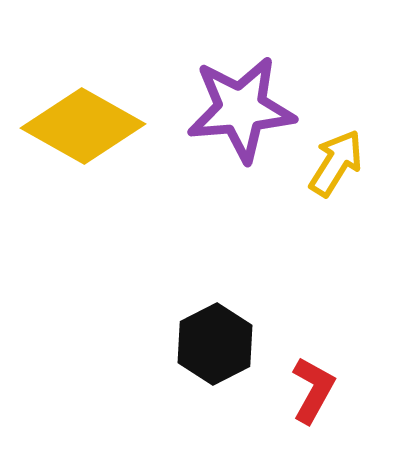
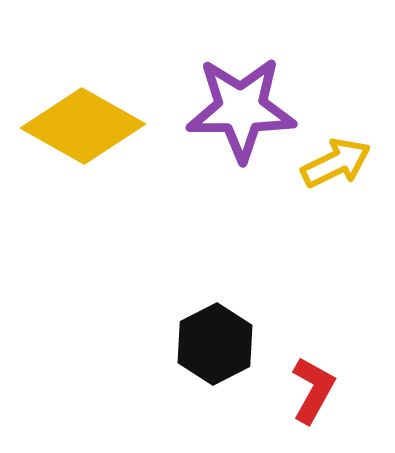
purple star: rotated 5 degrees clockwise
yellow arrow: rotated 32 degrees clockwise
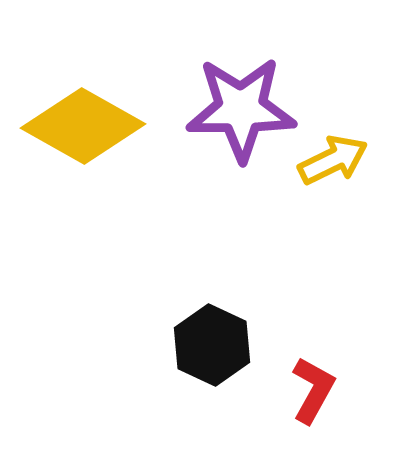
yellow arrow: moved 3 px left, 3 px up
black hexagon: moved 3 px left, 1 px down; rotated 8 degrees counterclockwise
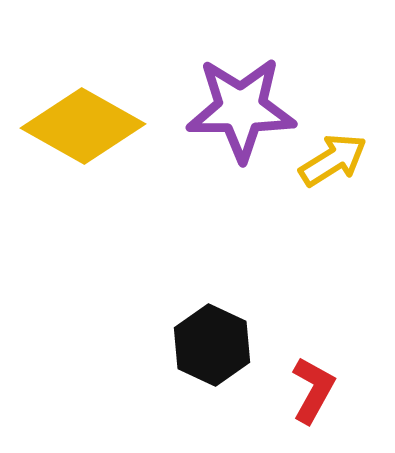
yellow arrow: rotated 6 degrees counterclockwise
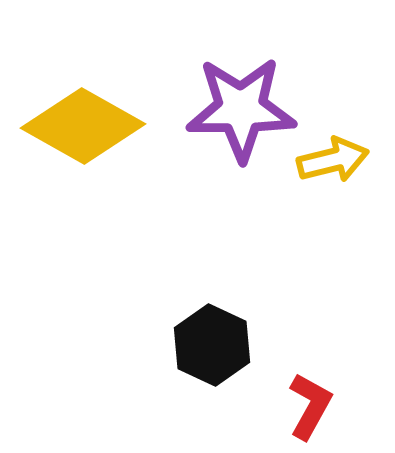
yellow arrow: rotated 18 degrees clockwise
red L-shape: moved 3 px left, 16 px down
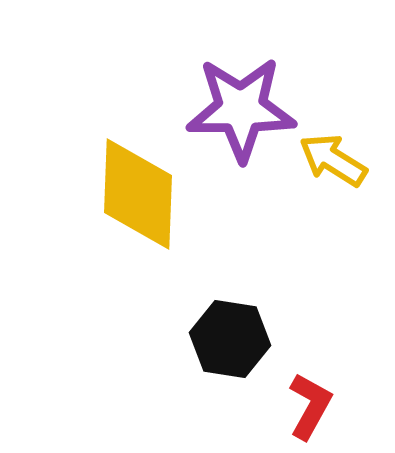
yellow diamond: moved 55 px right, 68 px down; rotated 63 degrees clockwise
yellow arrow: rotated 134 degrees counterclockwise
black hexagon: moved 18 px right, 6 px up; rotated 16 degrees counterclockwise
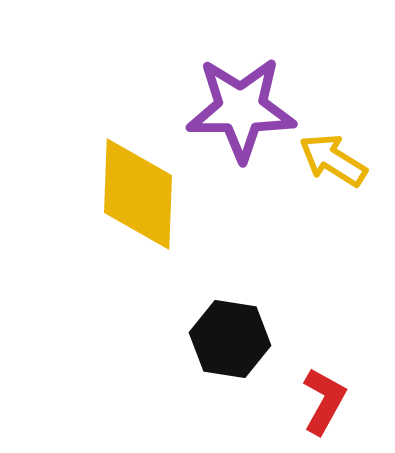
red L-shape: moved 14 px right, 5 px up
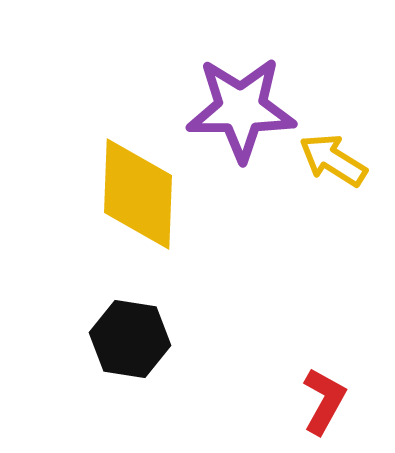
black hexagon: moved 100 px left
